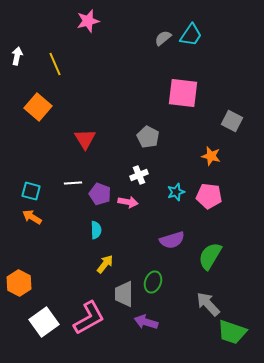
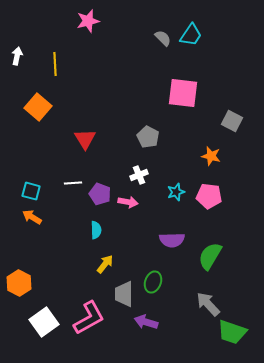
gray semicircle: rotated 84 degrees clockwise
yellow line: rotated 20 degrees clockwise
purple semicircle: rotated 15 degrees clockwise
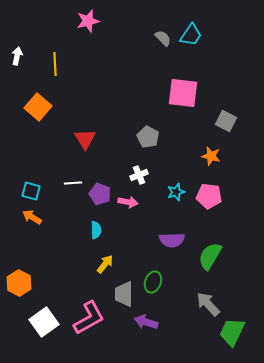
gray square: moved 6 px left
green trapezoid: rotated 96 degrees clockwise
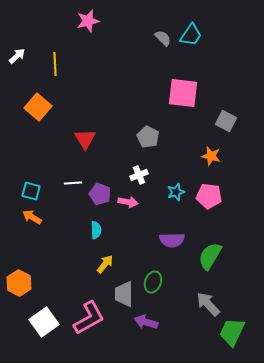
white arrow: rotated 36 degrees clockwise
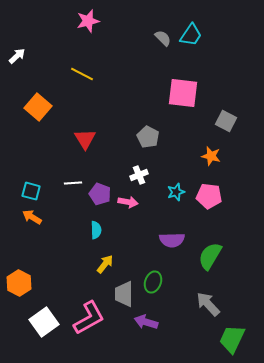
yellow line: moved 27 px right, 10 px down; rotated 60 degrees counterclockwise
green trapezoid: moved 7 px down
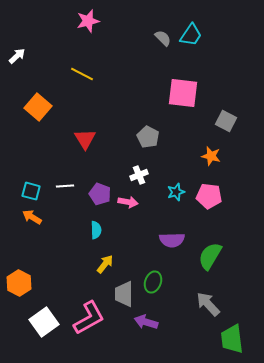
white line: moved 8 px left, 3 px down
green trapezoid: rotated 32 degrees counterclockwise
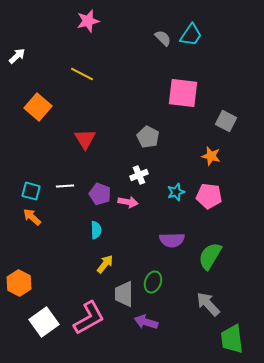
orange arrow: rotated 12 degrees clockwise
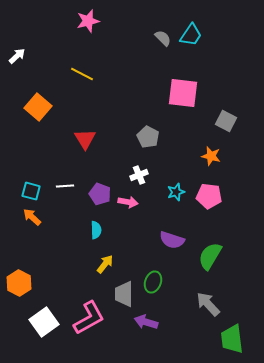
purple semicircle: rotated 20 degrees clockwise
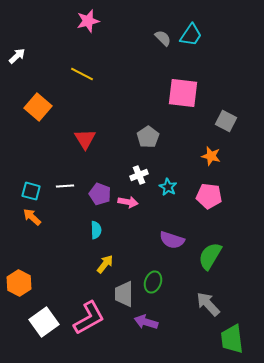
gray pentagon: rotated 10 degrees clockwise
cyan star: moved 8 px left, 5 px up; rotated 24 degrees counterclockwise
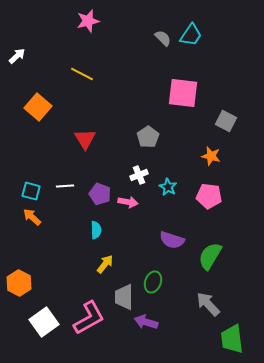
gray trapezoid: moved 3 px down
